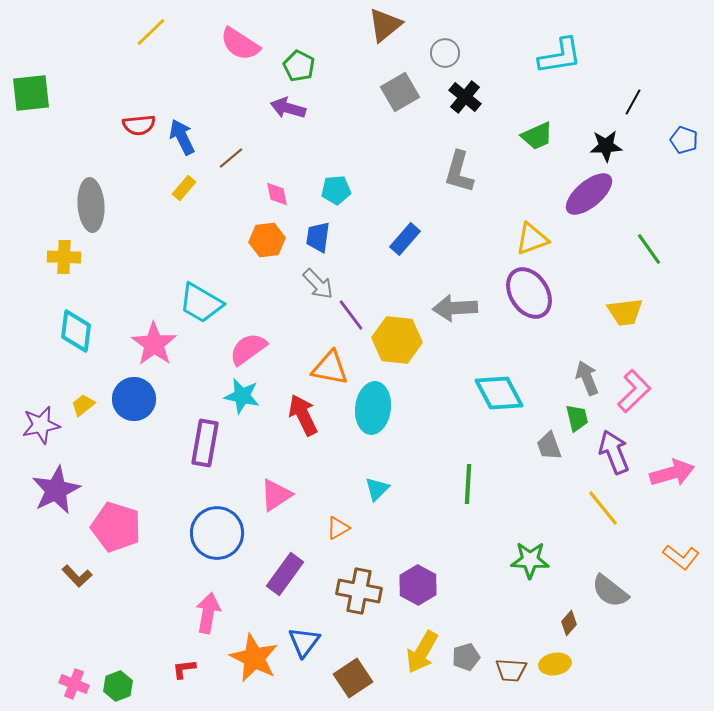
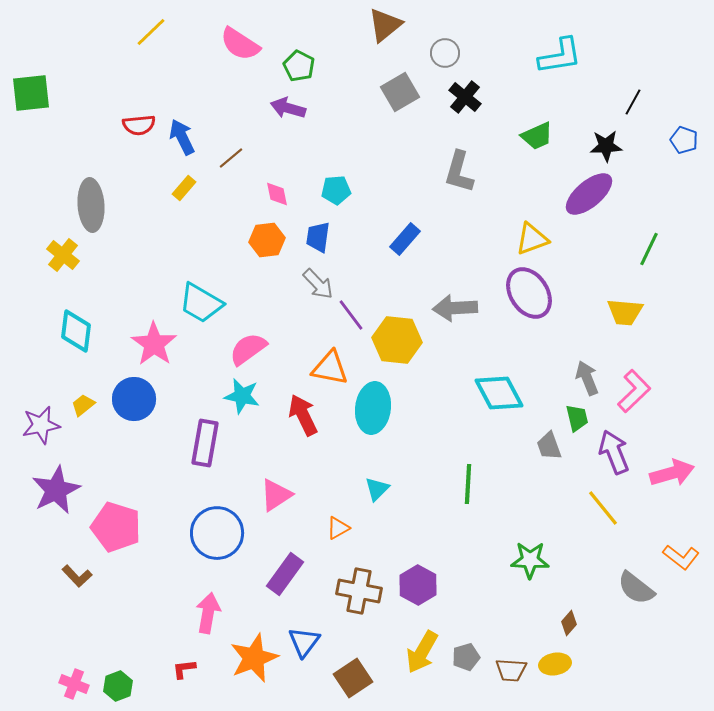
green line at (649, 249): rotated 60 degrees clockwise
yellow cross at (64, 257): moved 1 px left, 2 px up; rotated 36 degrees clockwise
yellow trapezoid at (625, 312): rotated 12 degrees clockwise
gray semicircle at (610, 591): moved 26 px right, 3 px up
orange star at (254, 658): rotated 24 degrees clockwise
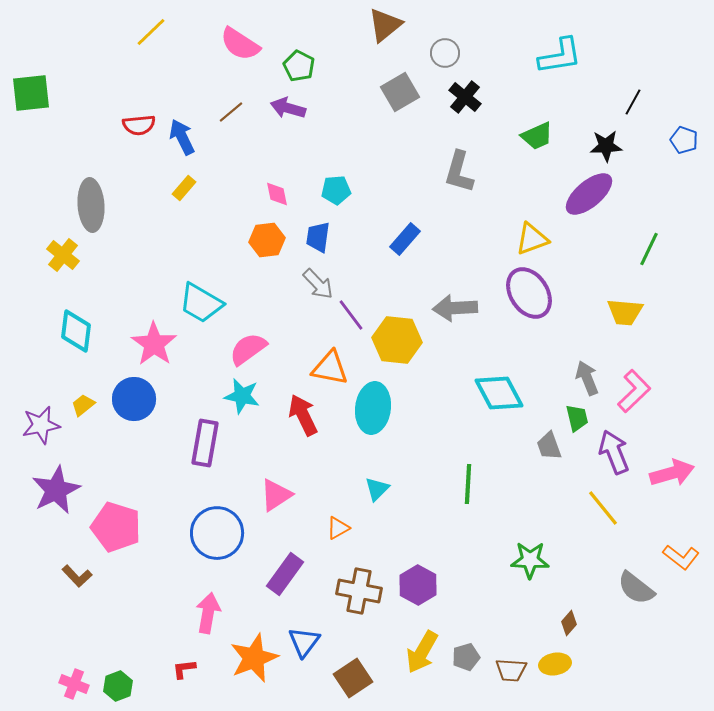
brown line at (231, 158): moved 46 px up
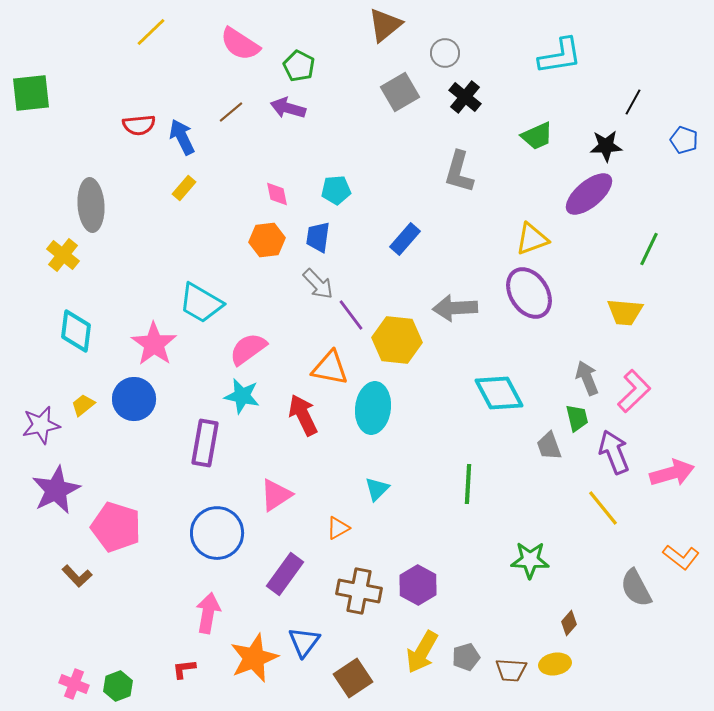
gray semicircle at (636, 588): rotated 24 degrees clockwise
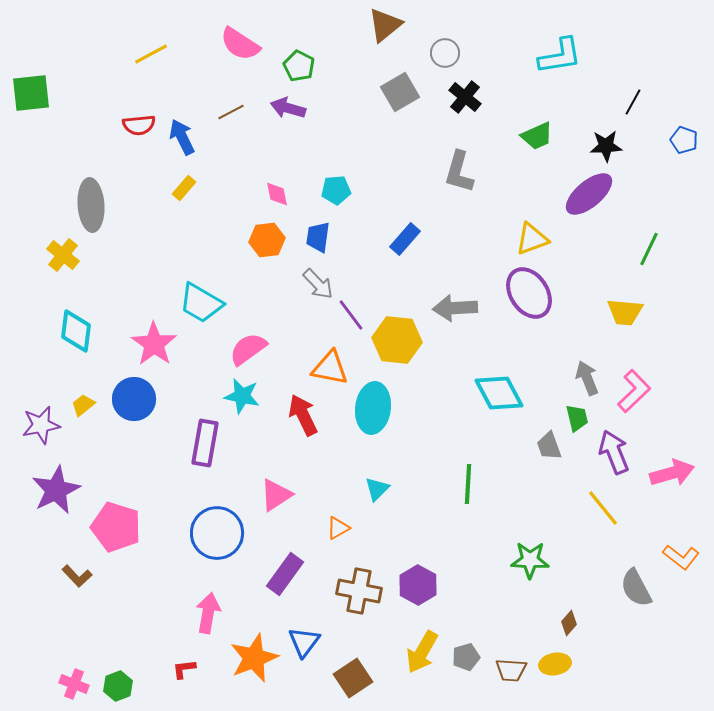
yellow line at (151, 32): moved 22 px down; rotated 16 degrees clockwise
brown line at (231, 112): rotated 12 degrees clockwise
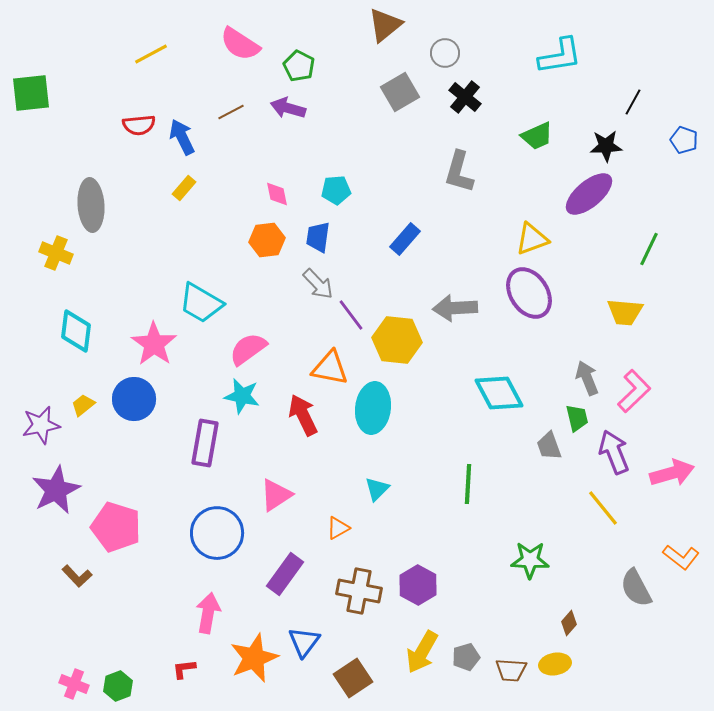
yellow cross at (63, 255): moved 7 px left, 2 px up; rotated 16 degrees counterclockwise
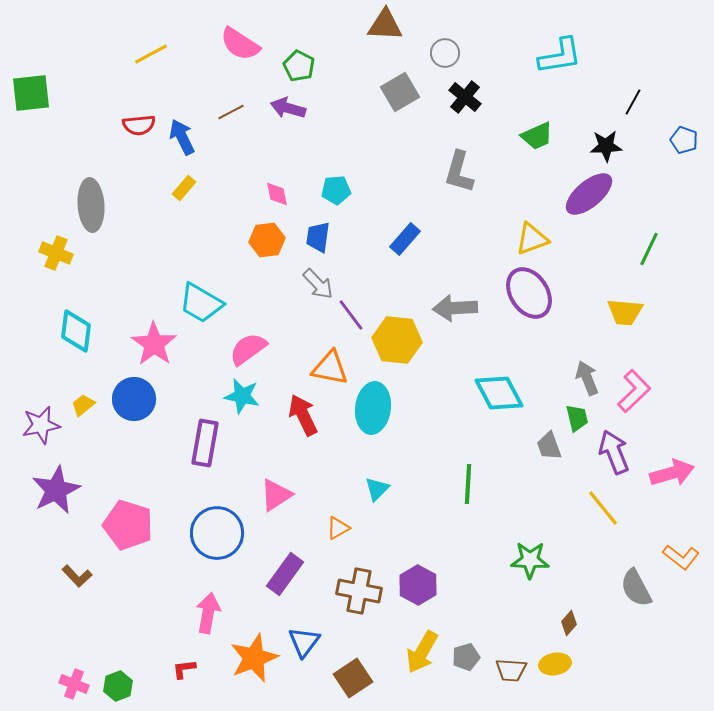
brown triangle at (385, 25): rotated 42 degrees clockwise
pink pentagon at (116, 527): moved 12 px right, 2 px up
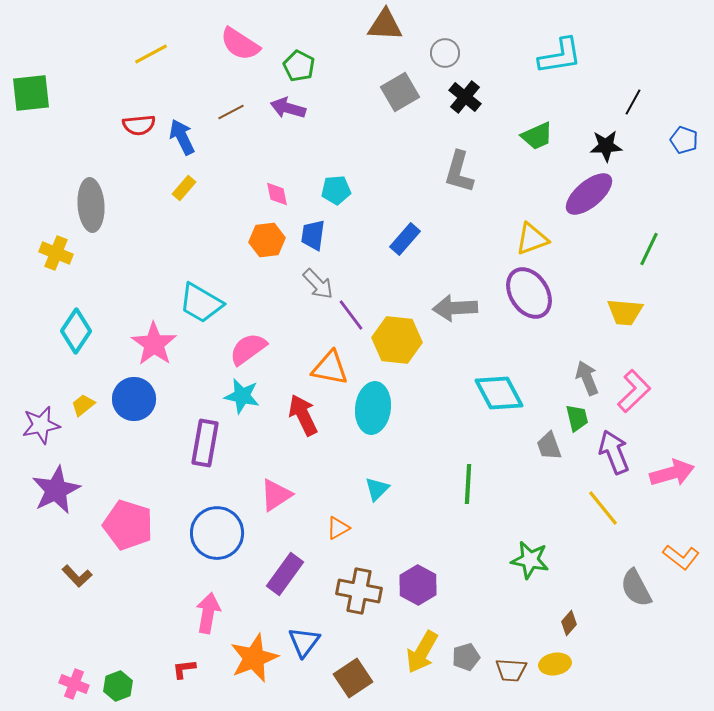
blue trapezoid at (318, 237): moved 5 px left, 2 px up
cyan diamond at (76, 331): rotated 27 degrees clockwise
green star at (530, 560): rotated 9 degrees clockwise
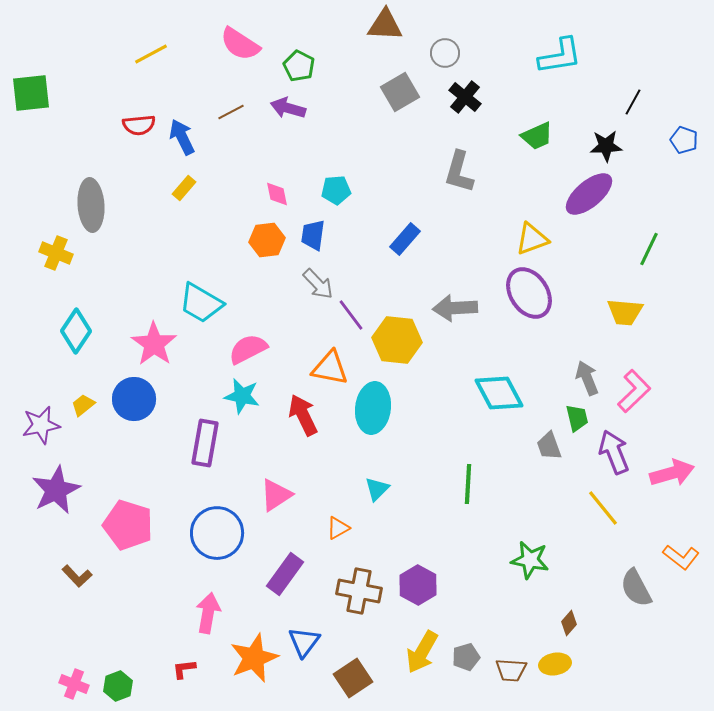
pink semicircle at (248, 349): rotated 9 degrees clockwise
